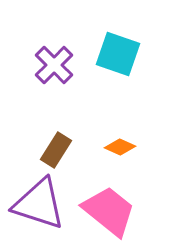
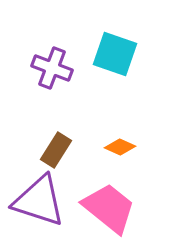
cyan square: moved 3 px left
purple cross: moved 2 px left, 3 px down; rotated 24 degrees counterclockwise
purple triangle: moved 3 px up
pink trapezoid: moved 3 px up
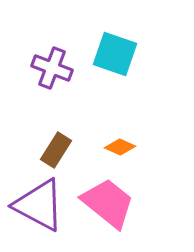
purple triangle: moved 4 px down; rotated 10 degrees clockwise
pink trapezoid: moved 1 px left, 5 px up
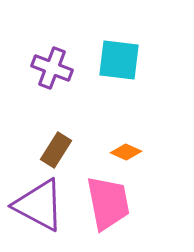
cyan square: moved 4 px right, 6 px down; rotated 12 degrees counterclockwise
orange diamond: moved 6 px right, 5 px down
pink trapezoid: rotated 40 degrees clockwise
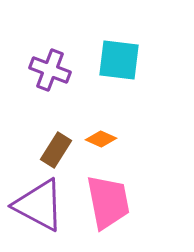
purple cross: moved 2 px left, 2 px down
orange diamond: moved 25 px left, 13 px up
pink trapezoid: moved 1 px up
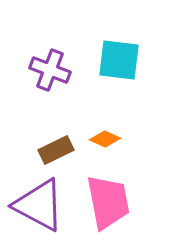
orange diamond: moved 4 px right
brown rectangle: rotated 32 degrees clockwise
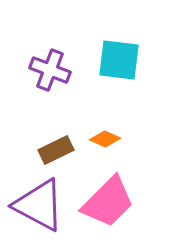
pink trapezoid: rotated 56 degrees clockwise
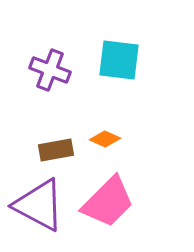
brown rectangle: rotated 16 degrees clockwise
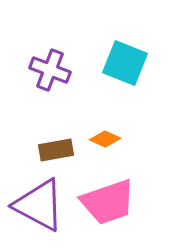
cyan square: moved 6 px right, 3 px down; rotated 15 degrees clockwise
pink trapezoid: rotated 26 degrees clockwise
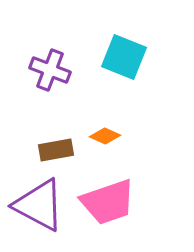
cyan square: moved 1 px left, 6 px up
orange diamond: moved 3 px up
